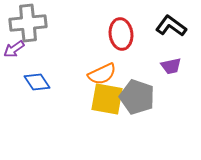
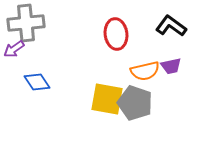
gray cross: moved 2 px left
red ellipse: moved 5 px left
orange semicircle: moved 43 px right, 3 px up; rotated 12 degrees clockwise
gray pentagon: moved 2 px left, 6 px down
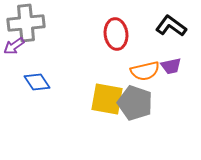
purple arrow: moved 3 px up
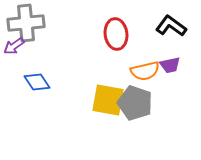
purple trapezoid: moved 1 px left, 1 px up
yellow square: moved 1 px right, 1 px down
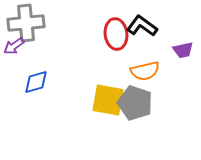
black L-shape: moved 29 px left
purple trapezoid: moved 13 px right, 15 px up
blue diamond: moved 1 px left; rotated 72 degrees counterclockwise
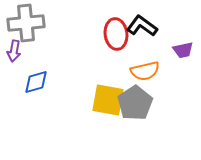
purple arrow: moved 5 px down; rotated 45 degrees counterclockwise
gray pentagon: rotated 20 degrees clockwise
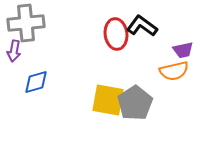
orange semicircle: moved 29 px right
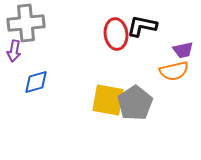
black L-shape: rotated 24 degrees counterclockwise
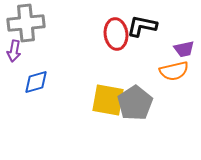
purple trapezoid: moved 1 px right, 1 px up
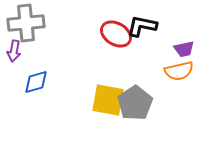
red ellipse: rotated 52 degrees counterclockwise
orange semicircle: moved 5 px right
